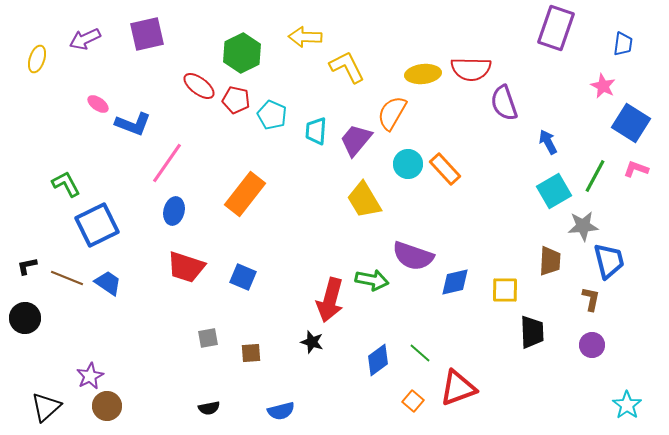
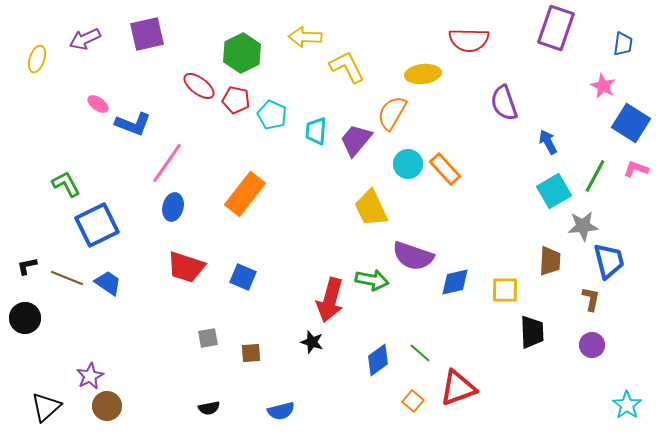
red semicircle at (471, 69): moved 2 px left, 29 px up
yellow trapezoid at (364, 200): moved 7 px right, 8 px down; rotated 6 degrees clockwise
blue ellipse at (174, 211): moved 1 px left, 4 px up
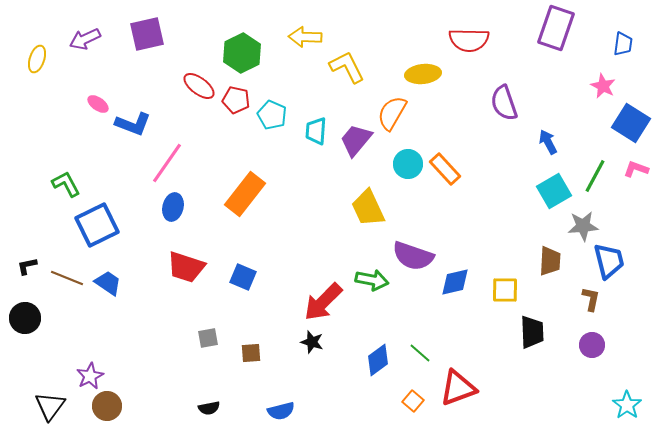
yellow trapezoid at (371, 208): moved 3 px left
red arrow at (330, 300): moved 7 px left, 2 px down; rotated 30 degrees clockwise
black triangle at (46, 407): moved 4 px right, 1 px up; rotated 12 degrees counterclockwise
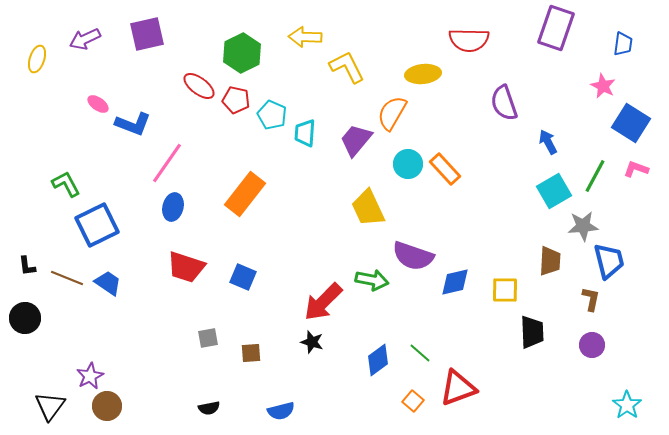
cyan trapezoid at (316, 131): moved 11 px left, 2 px down
black L-shape at (27, 266): rotated 85 degrees counterclockwise
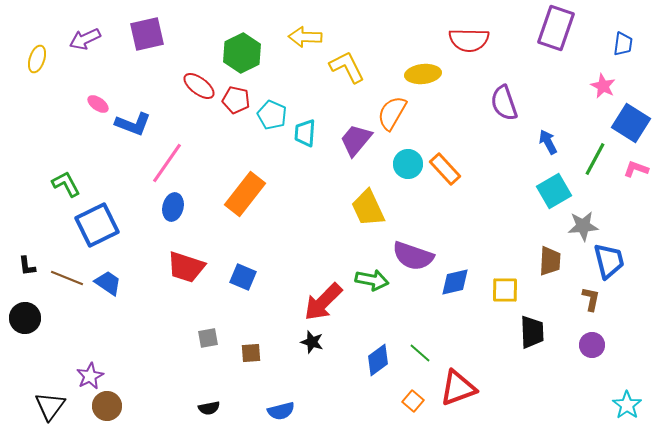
green line at (595, 176): moved 17 px up
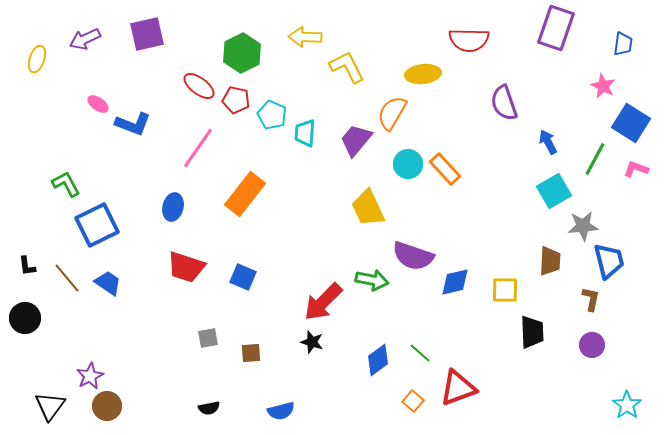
pink line at (167, 163): moved 31 px right, 15 px up
brown line at (67, 278): rotated 28 degrees clockwise
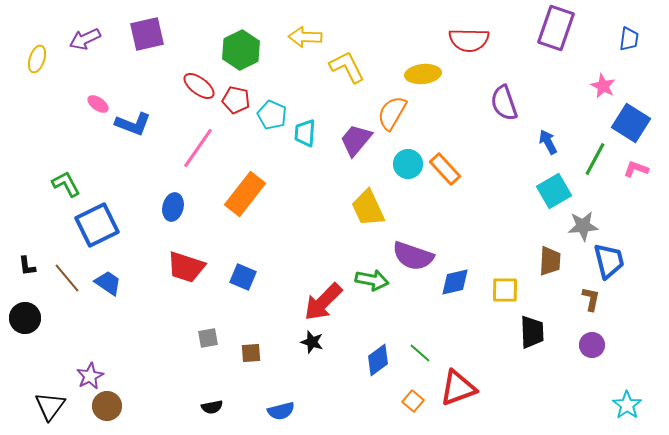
blue trapezoid at (623, 44): moved 6 px right, 5 px up
green hexagon at (242, 53): moved 1 px left, 3 px up
black semicircle at (209, 408): moved 3 px right, 1 px up
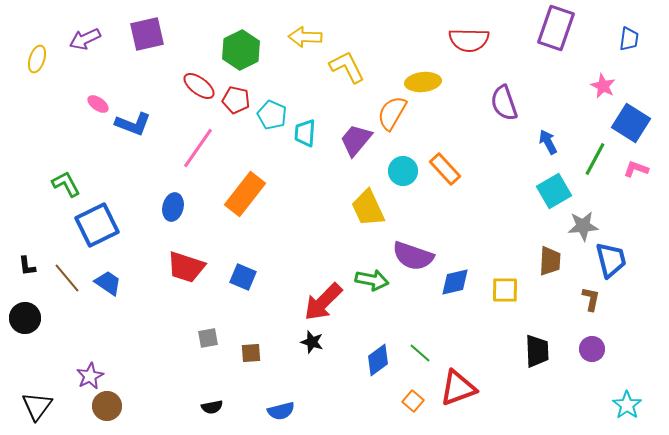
yellow ellipse at (423, 74): moved 8 px down
cyan circle at (408, 164): moved 5 px left, 7 px down
blue trapezoid at (609, 261): moved 2 px right, 1 px up
black trapezoid at (532, 332): moved 5 px right, 19 px down
purple circle at (592, 345): moved 4 px down
black triangle at (50, 406): moved 13 px left
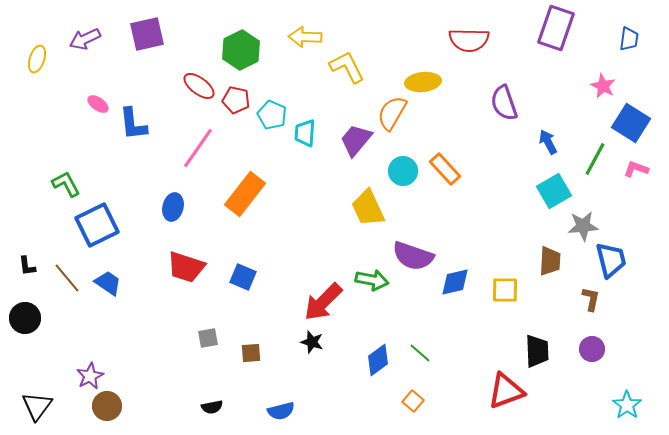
blue L-shape at (133, 124): rotated 63 degrees clockwise
red triangle at (458, 388): moved 48 px right, 3 px down
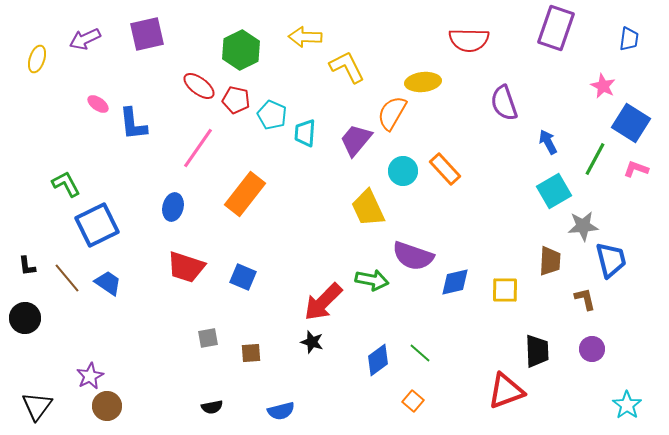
brown L-shape at (591, 299): moved 6 px left; rotated 25 degrees counterclockwise
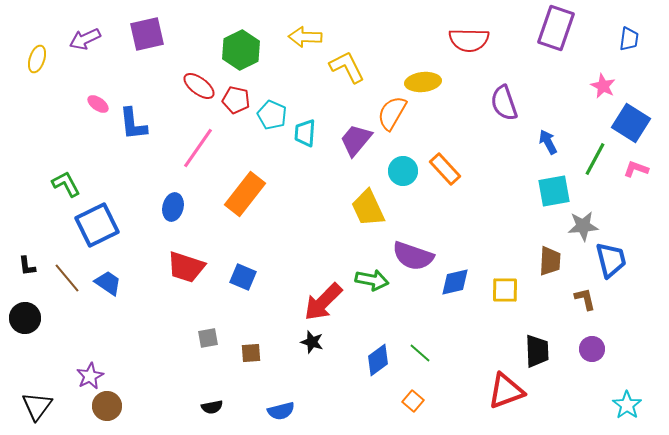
cyan square at (554, 191): rotated 20 degrees clockwise
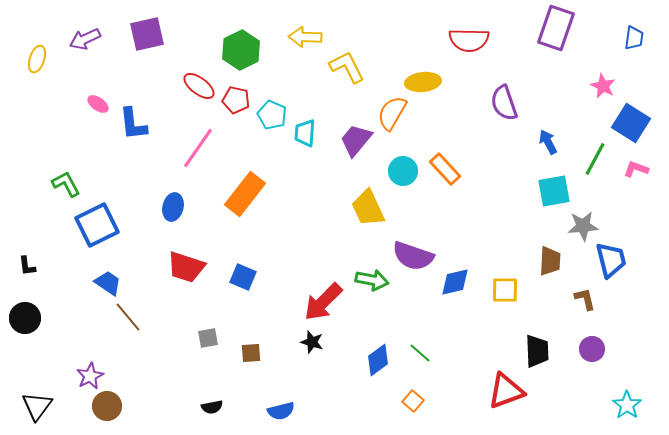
blue trapezoid at (629, 39): moved 5 px right, 1 px up
brown line at (67, 278): moved 61 px right, 39 px down
